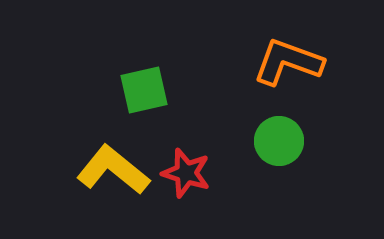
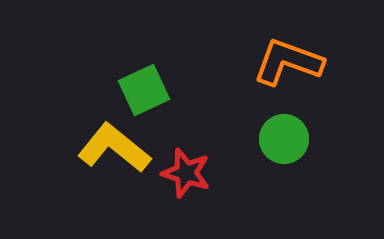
green square: rotated 12 degrees counterclockwise
green circle: moved 5 px right, 2 px up
yellow L-shape: moved 1 px right, 22 px up
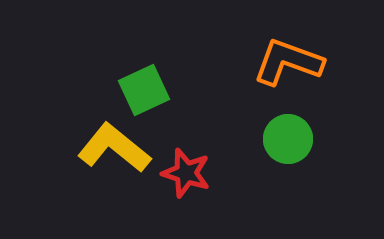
green circle: moved 4 px right
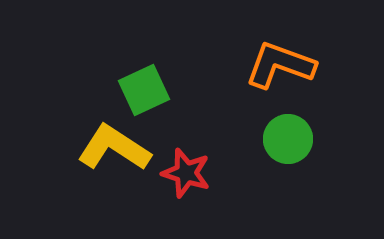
orange L-shape: moved 8 px left, 3 px down
yellow L-shape: rotated 6 degrees counterclockwise
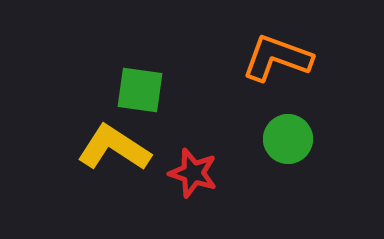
orange L-shape: moved 3 px left, 7 px up
green square: moved 4 px left; rotated 33 degrees clockwise
red star: moved 7 px right
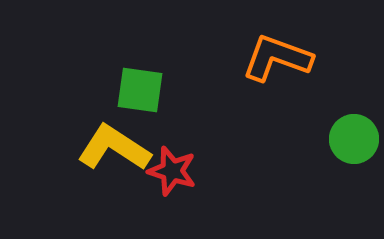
green circle: moved 66 px right
red star: moved 21 px left, 2 px up
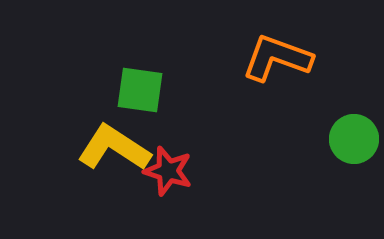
red star: moved 4 px left
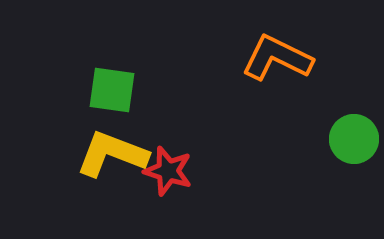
orange L-shape: rotated 6 degrees clockwise
green square: moved 28 px left
yellow L-shape: moved 2 px left, 6 px down; rotated 12 degrees counterclockwise
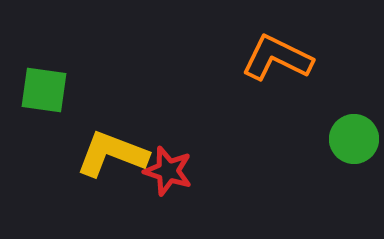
green square: moved 68 px left
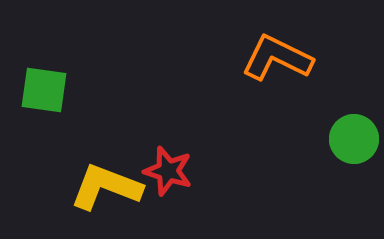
yellow L-shape: moved 6 px left, 33 px down
